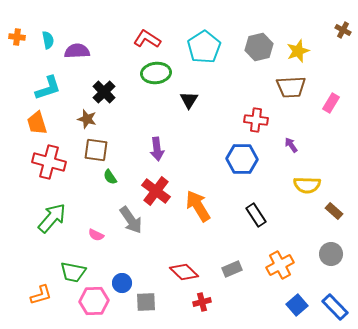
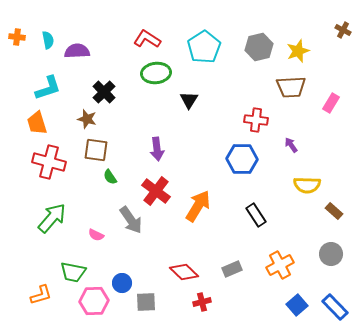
orange arrow at (198, 206): rotated 64 degrees clockwise
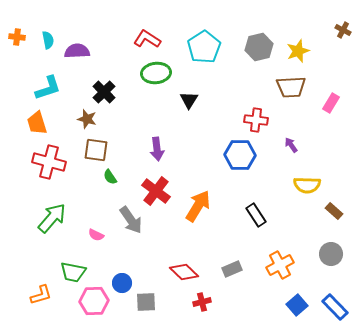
blue hexagon at (242, 159): moved 2 px left, 4 px up
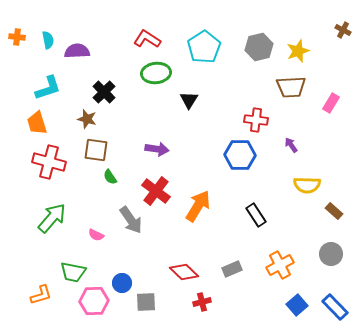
purple arrow at (157, 149): rotated 75 degrees counterclockwise
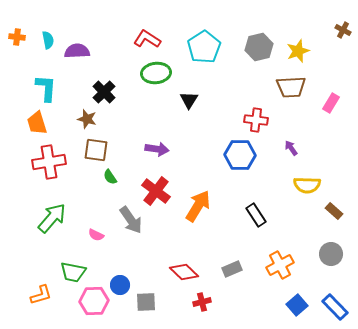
cyan L-shape at (48, 88): moved 2 px left; rotated 68 degrees counterclockwise
purple arrow at (291, 145): moved 3 px down
red cross at (49, 162): rotated 24 degrees counterclockwise
blue circle at (122, 283): moved 2 px left, 2 px down
